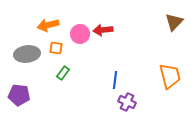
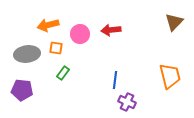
red arrow: moved 8 px right
purple pentagon: moved 3 px right, 5 px up
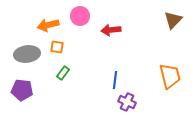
brown triangle: moved 1 px left, 2 px up
pink circle: moved 18 px up
orange square: moved 1 px right, 1 px up
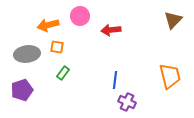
purple pentagon: rotated 25 degrees counterclockwise
